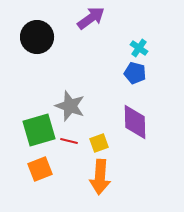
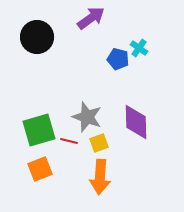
blue pentagon: moved 17 px left, 14 px up
gray star: moved 17 px right, 11 px down
purple diamond: moved 1 px right
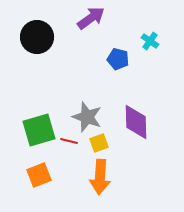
cyan cross: moved 11 px right, 7 px up
orange square: moved 1 px left, 6 px down
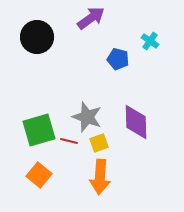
orange square: rotated 30 degrees counterclockwise
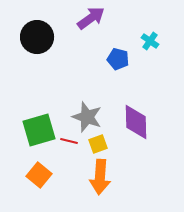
yellow square: moved 1 px left, 1 px down
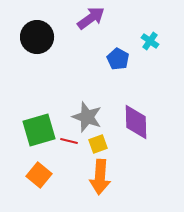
blue pentagon: rotated 15 degrees clockwise
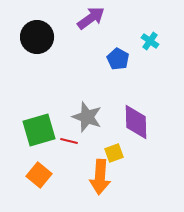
yellow square: moved 16 px right, 9 px down
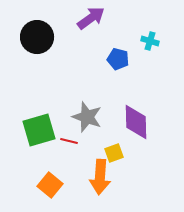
cyan cross: rotated 18 degrees counterclockwise
blue pentagon: rotated 15 degrees counterclockwise
orange square: moved 11 px right, 10 px down
